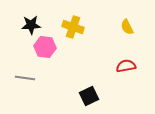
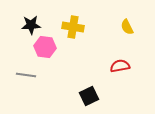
yellow cross: rotated 10 degrees counterclockwise
red semicircle: moved 6 px left
gray line: moved 1 px right, 3 px up
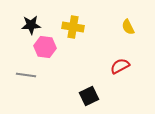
yellow semicircle: moved 1 px right
red semicircle: rotated 18 degrees counterclockwise
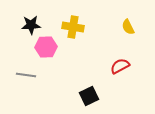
pink hexagon: moved 1 px right; rotated 10 degrees counterclockwise
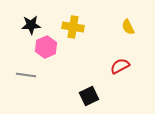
pink hexagon: rotated 20 degrees counterclockwise
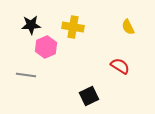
red semicircle: rotated 60 degrees clockwise
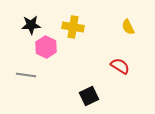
pink hexagon: rotated 10 degrees counterclockwise
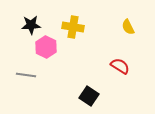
black square: rotated 30 degrees counterclockwise
